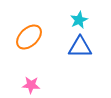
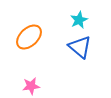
blue triangle: rotated 40 degrees clockwise
pink star: moved 1 px down; rotated 12 degrees counterclockwise
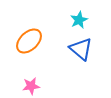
orange ellipse: moved 4 px down
blue triangle: moved 1 px right, 2 px down
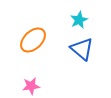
orange ellipse: moved 4 px right, 1 px up
blue triangle: moved 1 px right
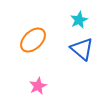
pink star: moved 7 px right; rotated 18 degrees counterclockwise
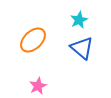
blue triangle: moved 1 px up
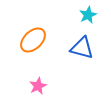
cyan star: moved 9 px right, 5 px up
blue triangle: rotated 25 degrees counterclockwise
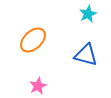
cyan star: moved 1 px up
blue triangle: moved 4 px right, 7 px down
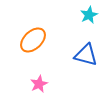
cyan star: moved 1 px right, 1 px down
pink star: moved 1 px right, 2 px up
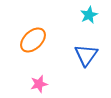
blue triangle: rotated 50 degrees clockwise
pink star: rotated 12 degrees clockwise
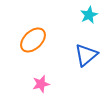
blue triangle: rotated 15 degrees clockwise
pink star: moved 2 px right
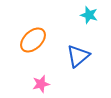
cyan star: rotated 30 degrees counterclockwise
blue triangle: moved 8 px left, 1 px down
